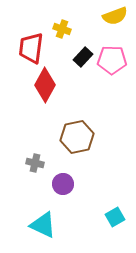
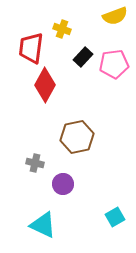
pink pentagon: moved 2 px right, 4 px down; rotated 8 degrees counterclockwise
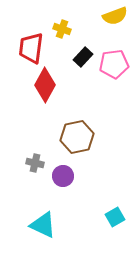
purple circle: moved 8 px up
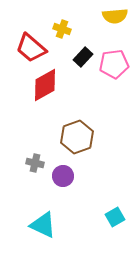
yellow semicircle: rotated 15 degrees clockwise
red trapezoid: rotated 56 degrees counterclockwise
red diamond: rotated 32 degrees clockwise
brown hexagon: rotated 8 degrees counterclockwise
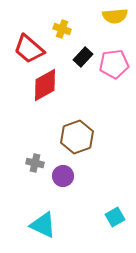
red trapezoid: moved 2 px left, 1 px down
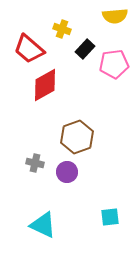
black rectangle: moved 2 px right, 8 px up
purple circle: moved 4 px right, 4 px up
cyan square: moved 5 px left; rotated 24 degrees clockwise
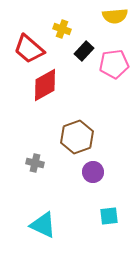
black rectangle: moved 1 px left, 2 px down
purple circle: moved 26 px right
cyan square: moved 1 px left, 1 px up
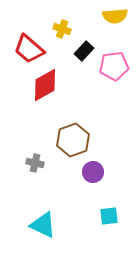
pink pentagon: moved 2 px down
brown hexagon: moved 4 px left, 3 px down
